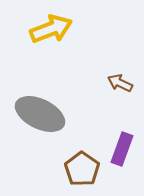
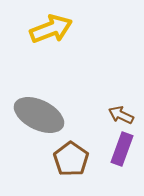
brown arrow: moved 1 px right, 32 px down
gray ellipse: moved 1 px left, 1 px down
brown pentagon: moved 11 px left, 10 px up
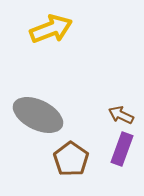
gray ellipse: moved 1 px left
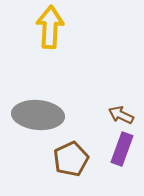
yellow arrow: moved 1 px left, 2 px up; rotated 66 degrees counterclockwise
gray ellipse: rotated 21 degrees counterclockwise
brown pentagon: rotated 12 degrees clockwise
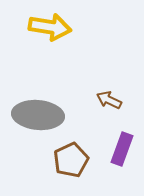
yellow arrow: rotated 96 degrees clockwise
brown arrow: moved 12 px left, 15 px up
brown pentagon: moved 1 px down
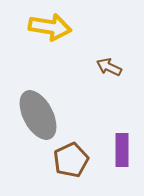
brown arrow: moved 33 px up
gray ellipse: rotated 57 degrees clockwise
purple rectangle: moved 1 px down; rotated 20 degrees counterclockwise
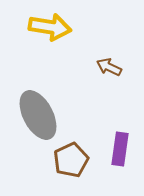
purple rectangle: moved 2 px left, 1 px up; rotated 8 degrees clockwise
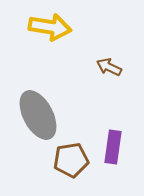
purple rectangle: moved 7 px left, 2 px up
brown pentagon: rotated 16 degrees clockwise
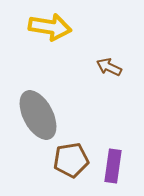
purple rectangle: moved 19 px down
